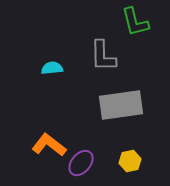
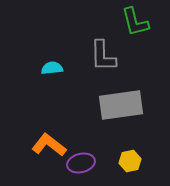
purple ellipse: rotated 36 degrees clockwise
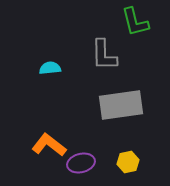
gray L-shape: moved 1 px right, 1 px up
cyan semicircle: moved 2 px left
yellow hexagon: moved 2 px left, 1 px down
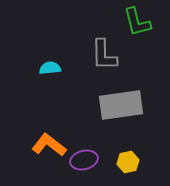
green L-shape: moved 2 px right
purple ellipse: moved 3 px right, 3 px up
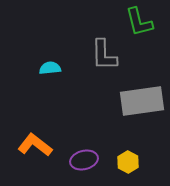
green L-shape: moved 2 px right
gray rectangle: moved 21 px right, 4 px up
orange L-shape: moved 14 px left
yellow hexagon: rotated 20 degrees counterclockwise
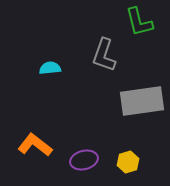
gray L-shape: rotated 20 degrees clockwise
yellow hexagon: rotated 15 degrees clockwise
